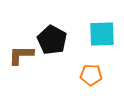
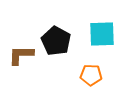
black pentagon: moved 4 px right, 1 px down
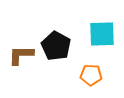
black pentagon: moved 5 px down
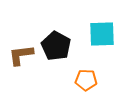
brown L-shape: rotated 8 degrees counterclockwise
orange pentagon: moved 5 px left, 5 px down
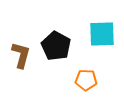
brown L-shape: rotated 112 degrees clockwise
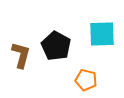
orange pentagon: rotated 10 degrees clockwise
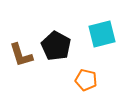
cyan square: rotated 12 degrees counterclockwise
brown L-shape: rotated 148 degrees clockwise
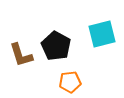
orange pentagon: moved 16 px left, 2 px down; rotated 20 degrees counterclockwise
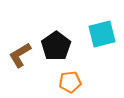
black pentagon: rotated 8 degrees clockwise
brown L-shape: moved 1 px left; rotated 76 degrees clockwise
